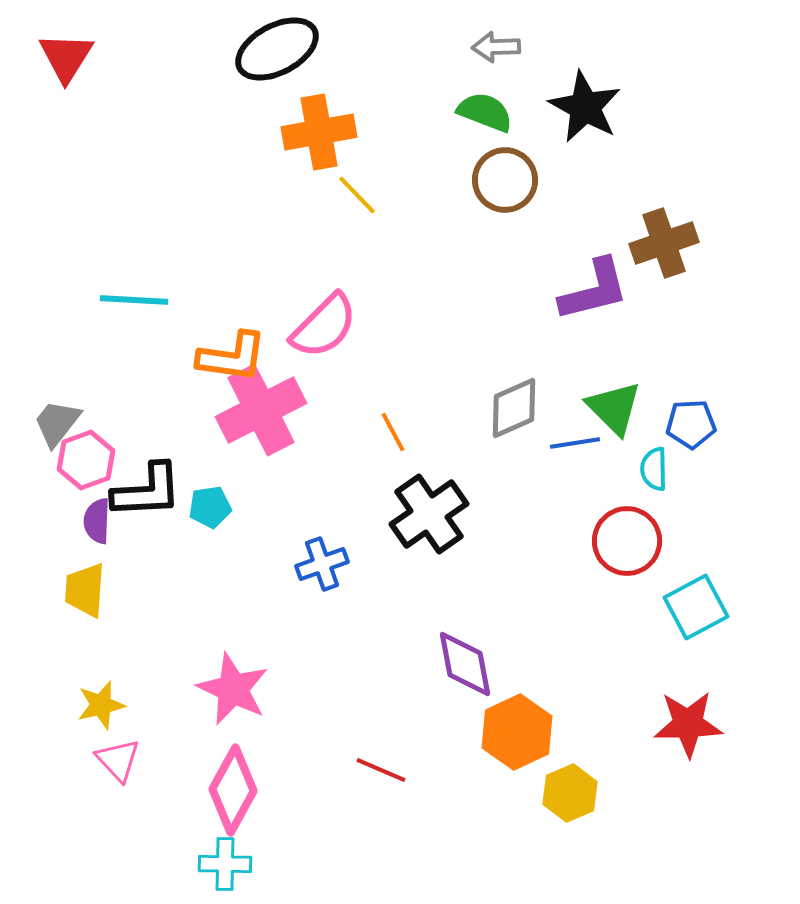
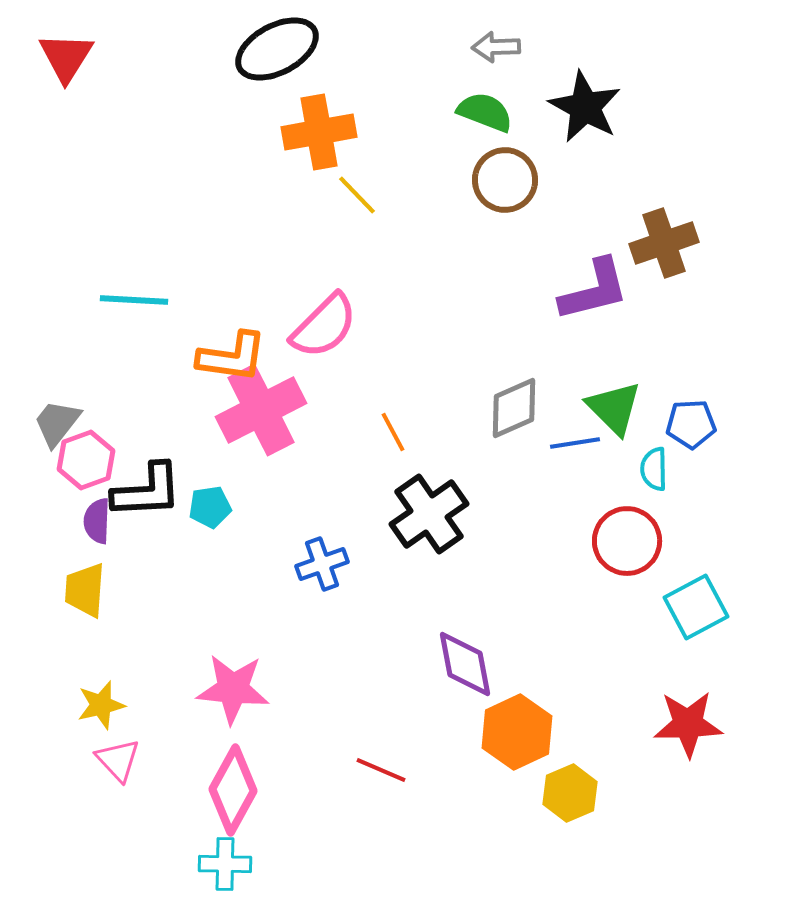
pink star: rotated 20 degrees counterclockwise
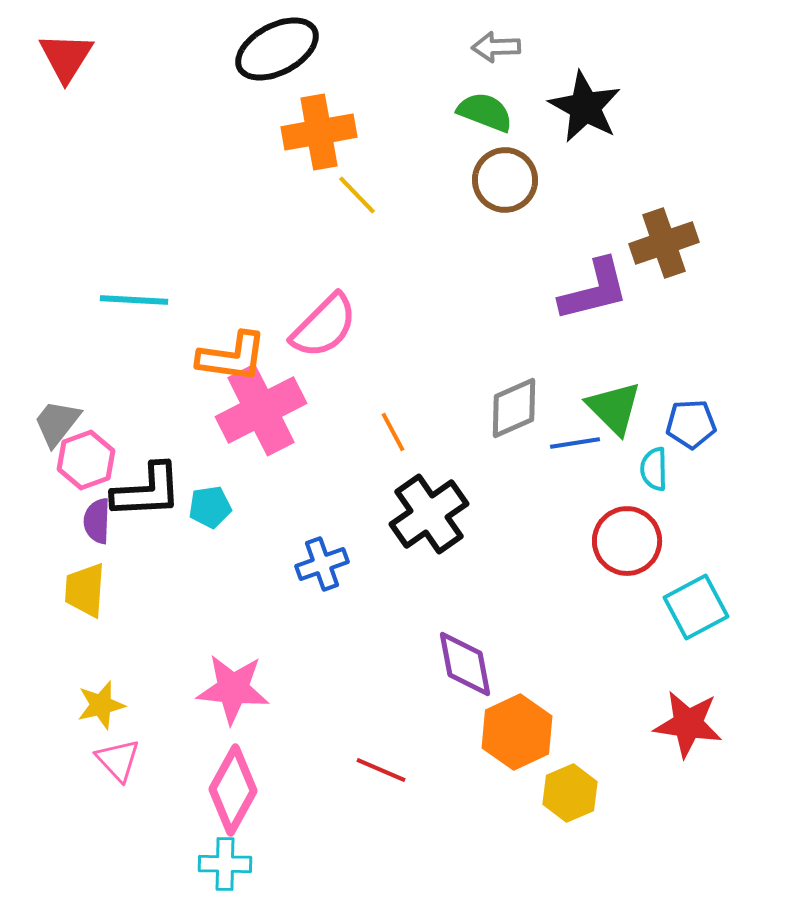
red star: rotated 10 degrees clockwise
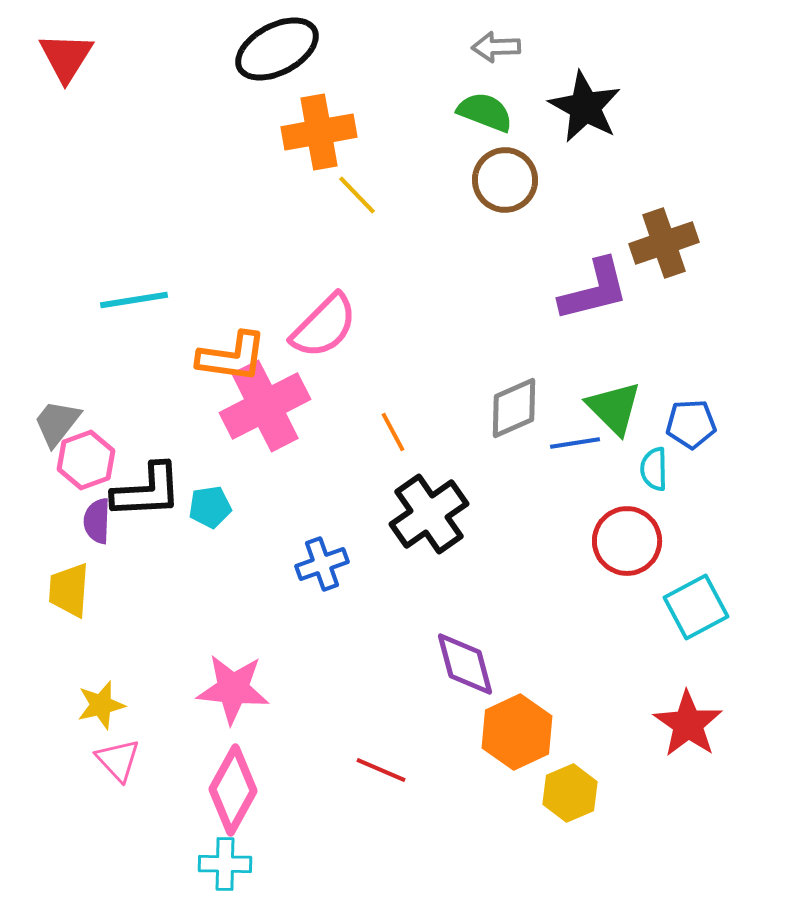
cyan line: rotated 12 degrees counterclockwise
pink cross: moved 4 px right, 4 px up
yellow trapezoid: moved 16 px left
purple diamond: rotated 4 degrees counterclockwise
red star: rotated 26 degrees clockwise
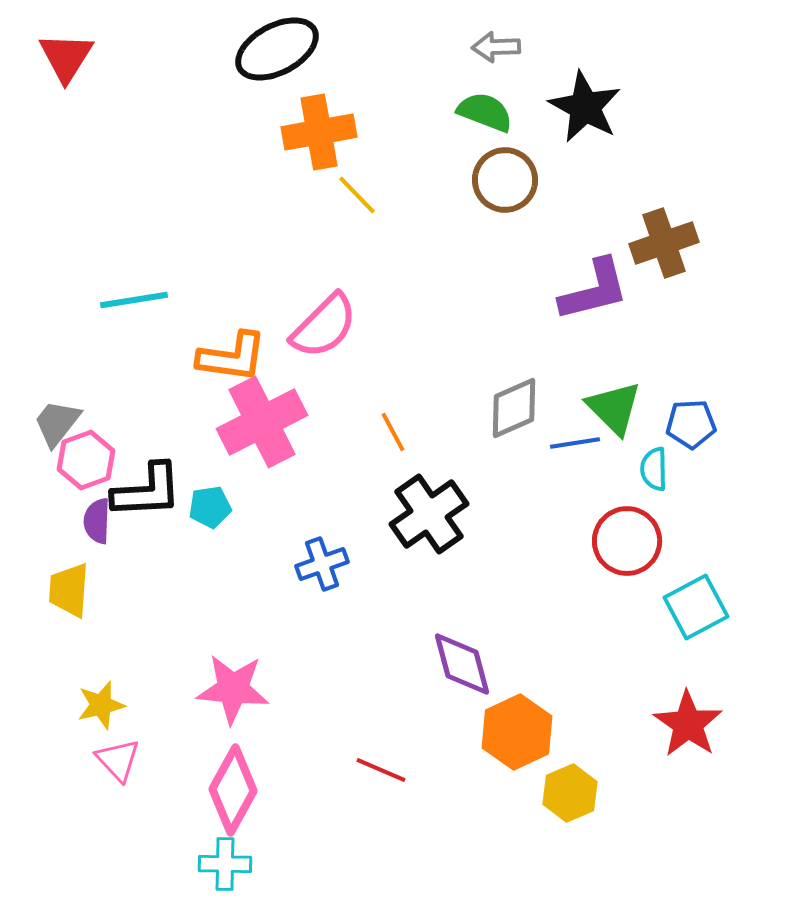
pink cross: moved 3 px left, 16 px down
purple diamond: moved 3 px left
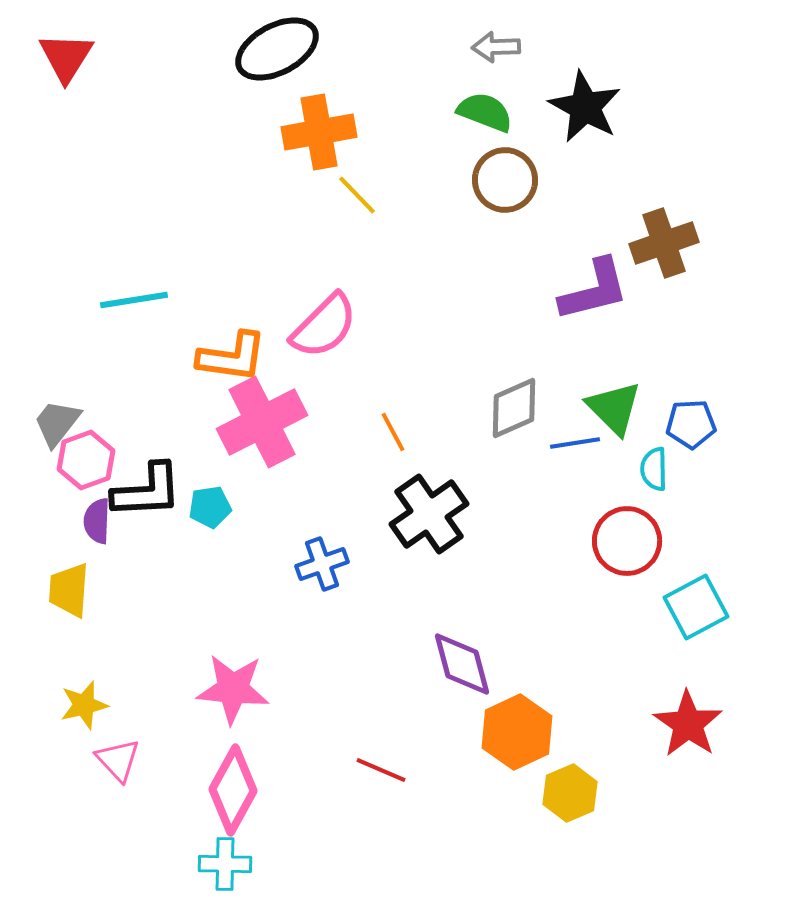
yellow star: moved 17 px left
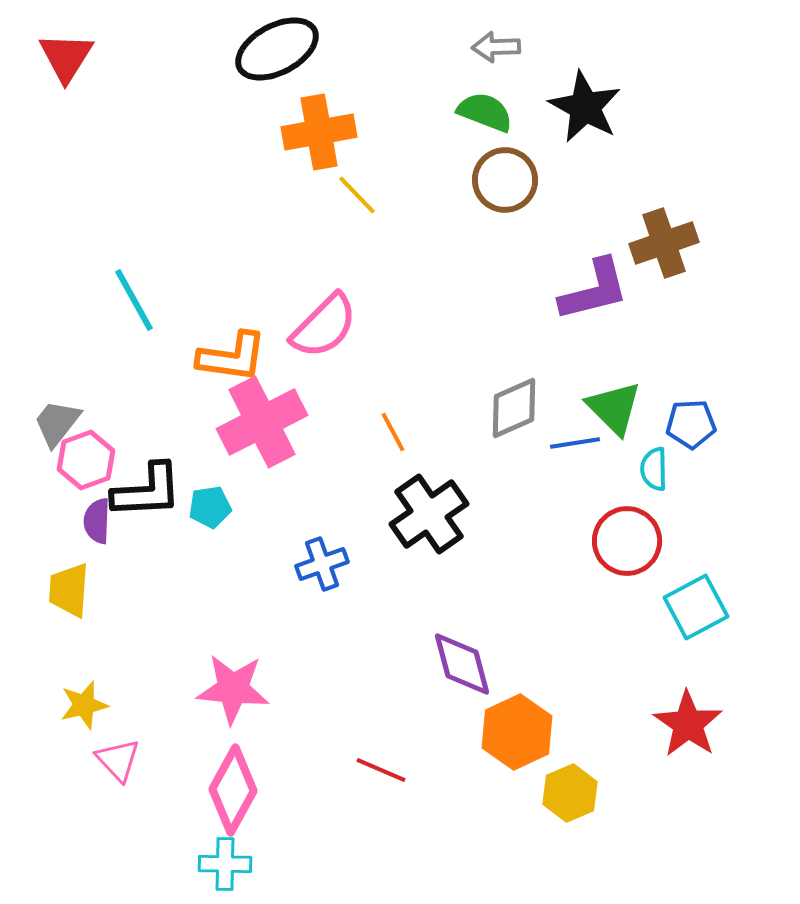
cyan line: rotated 70 degrees clockwise
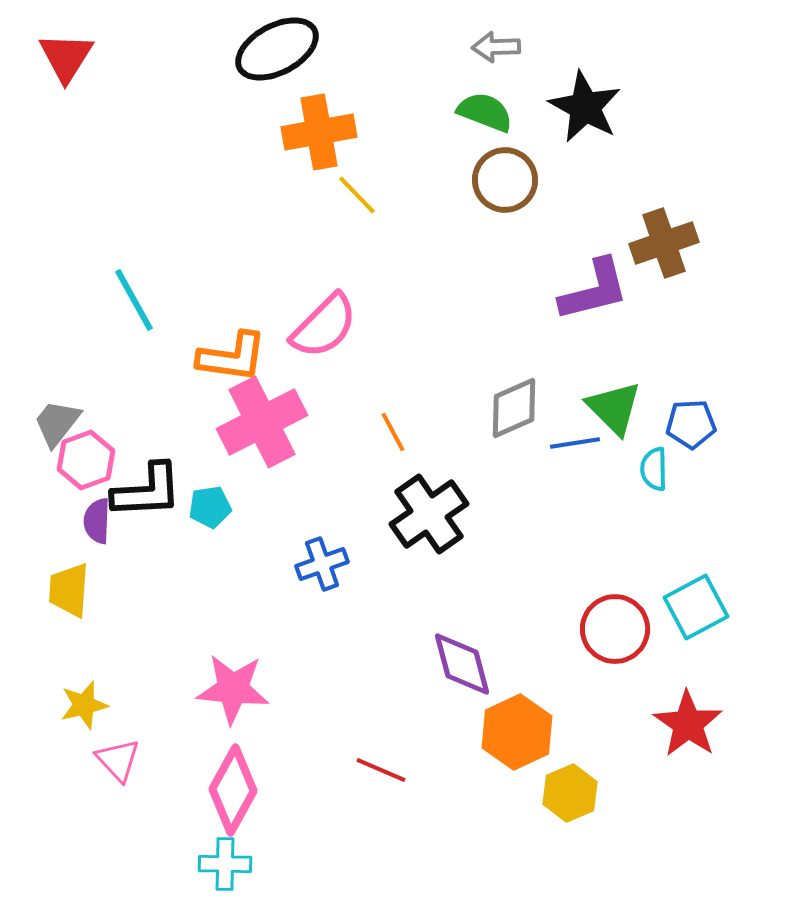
red circle: moved 12 px left, 88 px down
